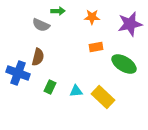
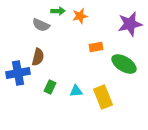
orange star: moved 12 px left, 1 px up; rotated 14 degrees counterclockwise
blue cross: rotated 30 degrees counterclockwise
yellow rectangle: rotated 25 degrees clockwise
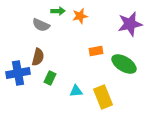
orange rectangle: moved 4 px down
green rectangle: moved 9 px up
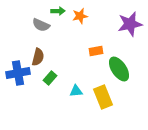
green ellipse: moved 5 px left, 5 px down; rotated 25 degrees clockwise
green rectangle: rotated 16 degrees clockwise
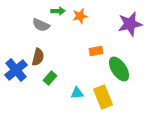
blue cross: moved 2 px left, 3 px up; rotated 30 degrees counterclockwise
cyan triangle: moved 1 px right, 2 px down
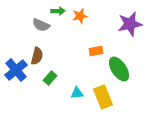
brown semicircle: moved 1 px left, 1 px up
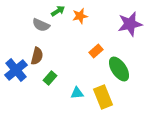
green arrow: rotated 32 degrees counterclockwise
orange rectangle: rotated 32 degrees counterclockwise
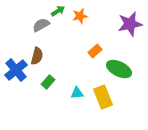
gray semicircle: rotated 126 degrees clockwise
orange rectangle: moved 1 px left
green ellipse: rotated 30 degrees counterclockwise
green rectangle: moved 2 px left, 4 px down
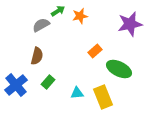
blue cross: moved 15 px down
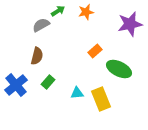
orange star: moved 6 px right, 4 px up
yellow rectangle: moved 2 px left, 2 px down
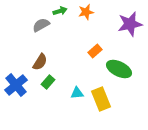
green arrow: moved 2 px right; rotated 16 degrees clockwise
brown semicircle: moved 3 px right, 6 px down; rotated 18 degrees clockwise
